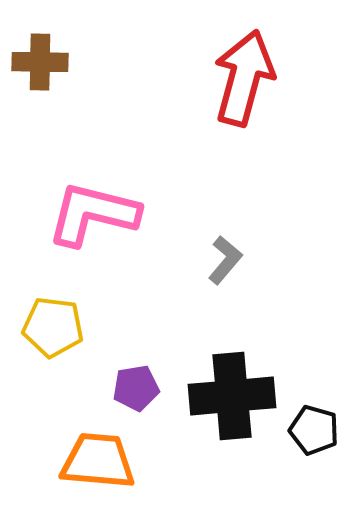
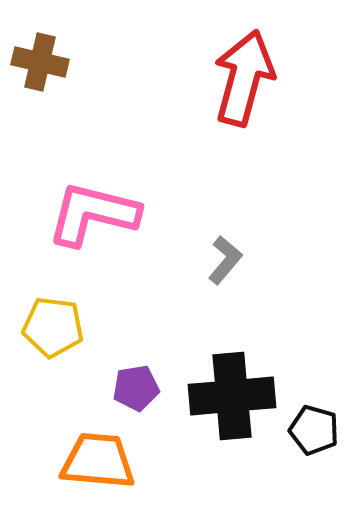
brown cross: rotated 12 degrees clockwise
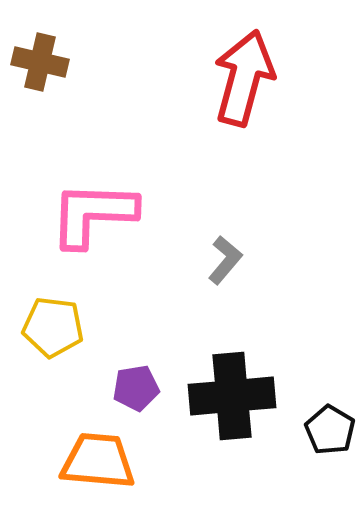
pink L-shape: rotated 12 degrees counterclockwise
black pentagon: moved 16 px right; rotated 15 degrees clockwise
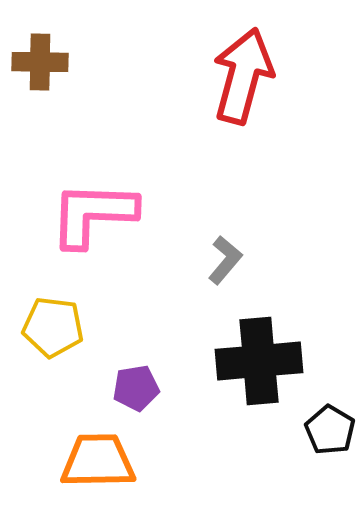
brown cross: rotated 12 degrees counterclockwise
red arrow: moved 1 px left, 2 px up
black cross: moved 27 px right, 35 px up
orange trapezoid: rotated 6 degrees counterclockwise
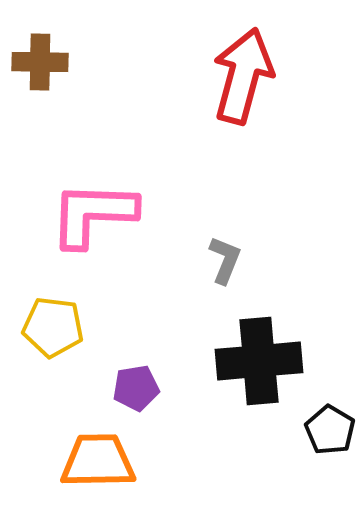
gray L-shape: rotated 18 degrees counterclockwise
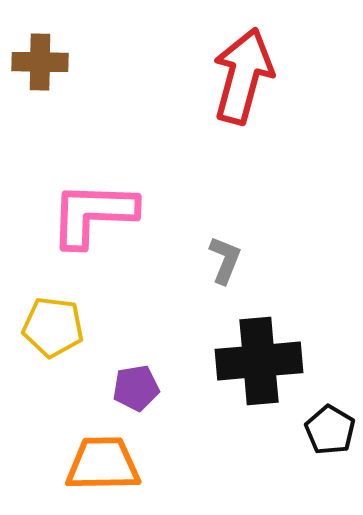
orange trapezoid: moved 5 px right, 3 px down
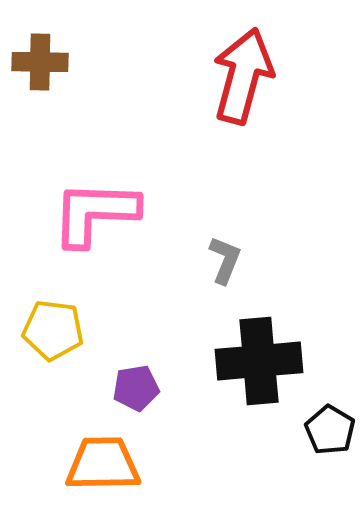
pink L-shape: moved 2 px right, 1 px up
yellow pentagon: moved 3 px down
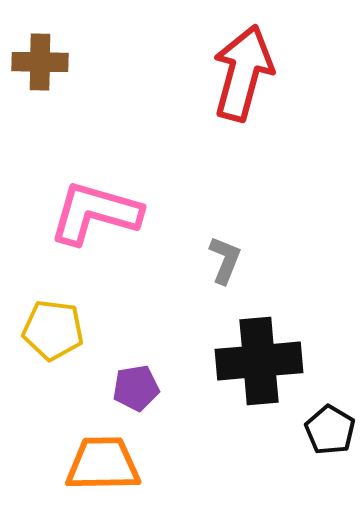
red arrow: moved 3 px up
pink L-shape: rotated 14 degrees clockwise
